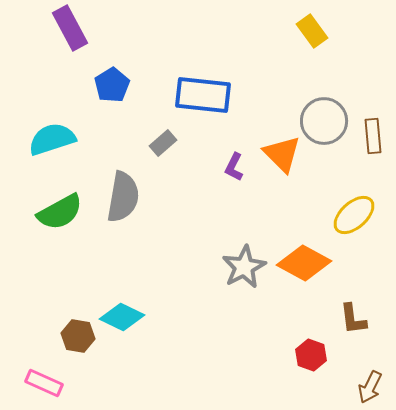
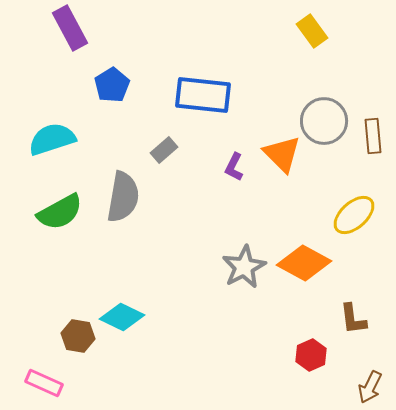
gray rectangle: moved 1 px right, 7 px down
red hexagon: rotated 16 degrees clockwise
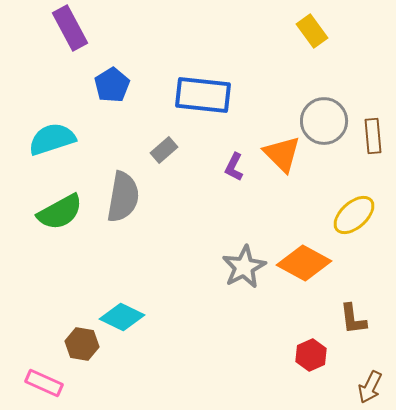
brown hexagon: moved 4 px right, 8 px down
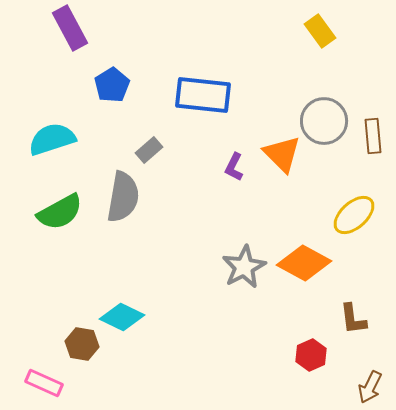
yellow rectangle: moved 8 px right
gray rectangle: moved 15 px left
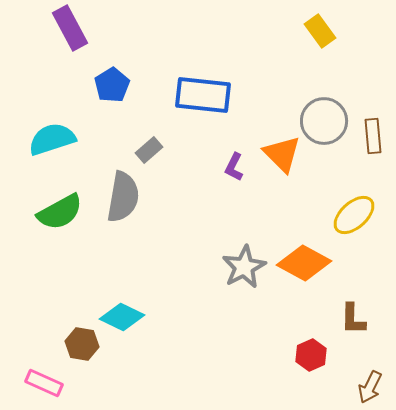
brown L-shape: rotated 8 degrees clockwise
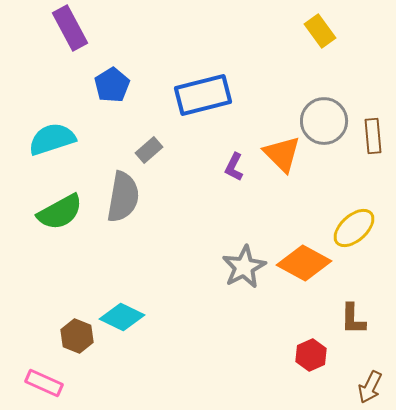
blue rectangle: rotated 20 degrees counterclockwise
yellow ellipse: moved 13 px down
brown hexagon: moved 5 px left, 8 px up; rotated 12 degrees clockwise
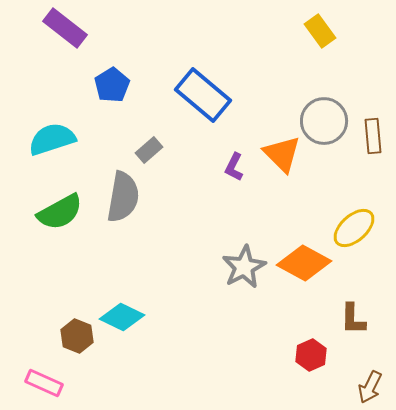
purple rectangle: moved 5 px left; rotated 24 degrees counterclockwise
blue rectangle: rotated 54 degrees clockwise
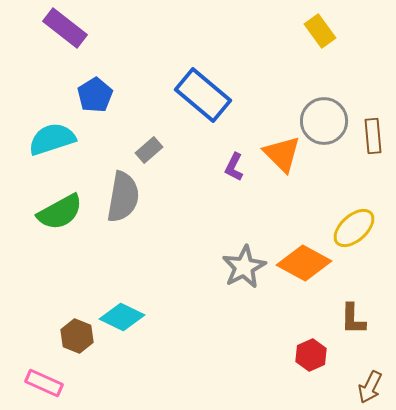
blue pentagon: moved 17 px left, 10 px down
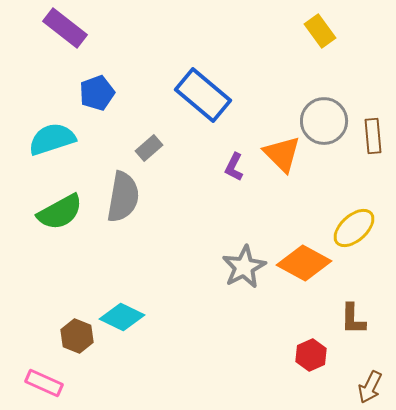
blue pentagon: moved 2 px right, 2 px up; rotated 12 degrees clockwise
gray rectangle: moved 2 px up
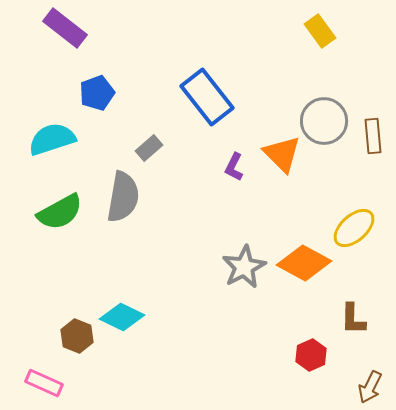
blue rectangle: moved 4 px right, 2 px down; rotated 12 degrees clockwise
